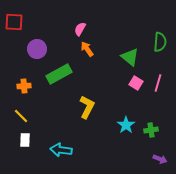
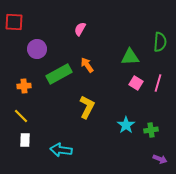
orange arrow: moved 16 px down
green triangle: rotated 42 degrees counterclockwise
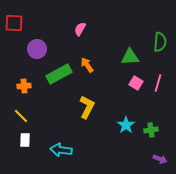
red square: moved 1 px down
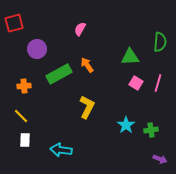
red square: rotated 18 degrees counterclockwise
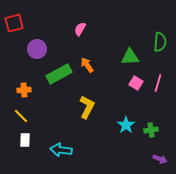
orange cross: moved 4 px down
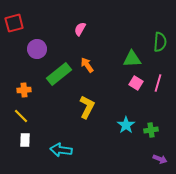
green triangle: moved 2 px right, 2 px down
green rectangle: rotated 10 degrees counterclockwise
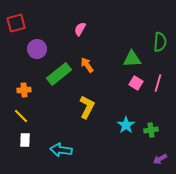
red square: moved 2 px right
purple arrow: rotated 128 degrees clockwise
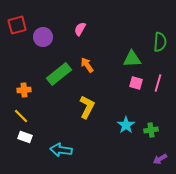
red square: moved 1 px right, 2 px down
purple circle: moved 6 px right, 12 px up
pink square: rotated 16 degrees counterclockwise
white rectangle: moved 3 px up; rotated 72 degrees counterclockwise
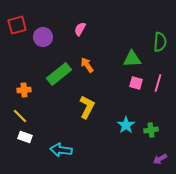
yellow line: moved 1 px left
